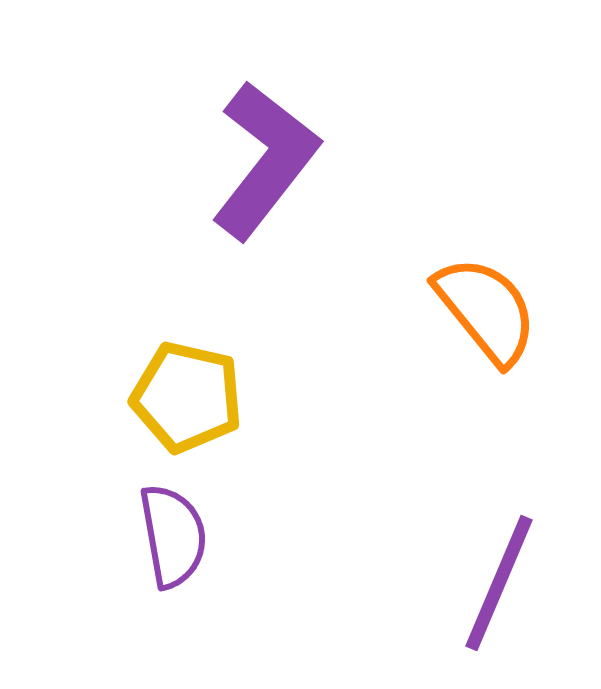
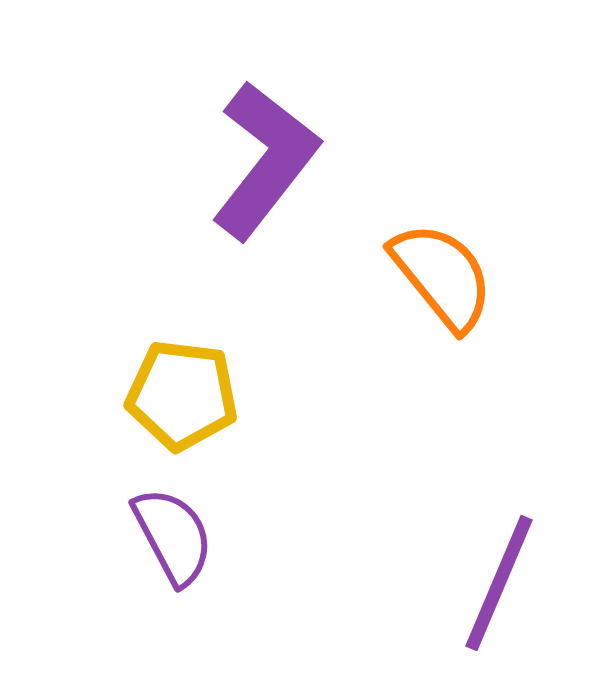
orange semicircle: moved 44 px left, 34 px up
yellow pentagon: moved 5 px left, 2 px up; rotated 6 degrees counterclockwise
purple semicircle: rotated 18 degrees counterclockwise
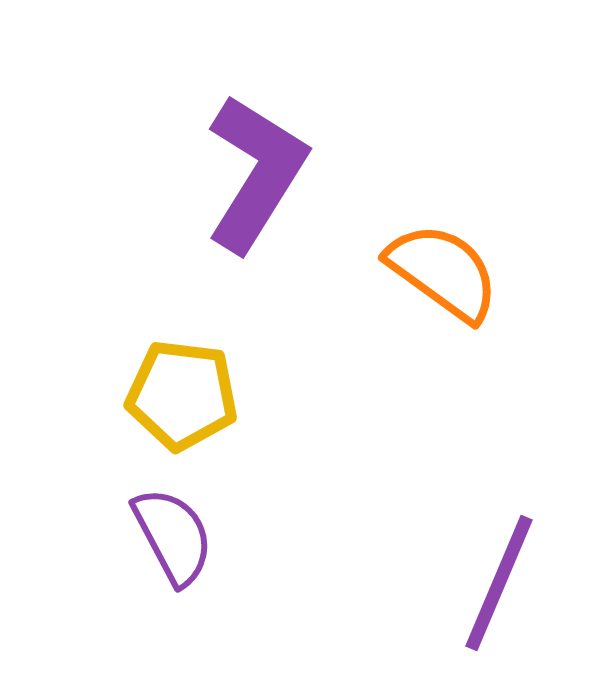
purple L-shape: moved 9 px left, 13 px down; rotated 6 degrees counterclockwise
orange semicircle: moved 1 px right, 4 px up; rotated 15 degrees counterclockwise
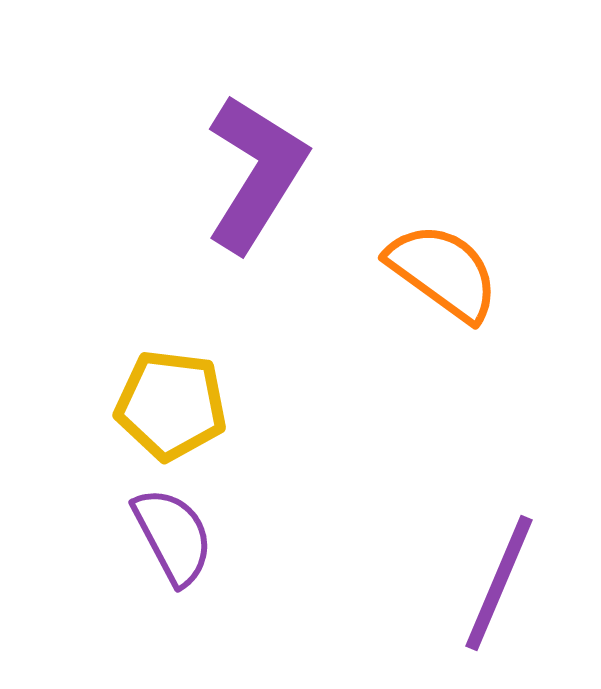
yellow pentagon: moved 11 px left, 10 px down
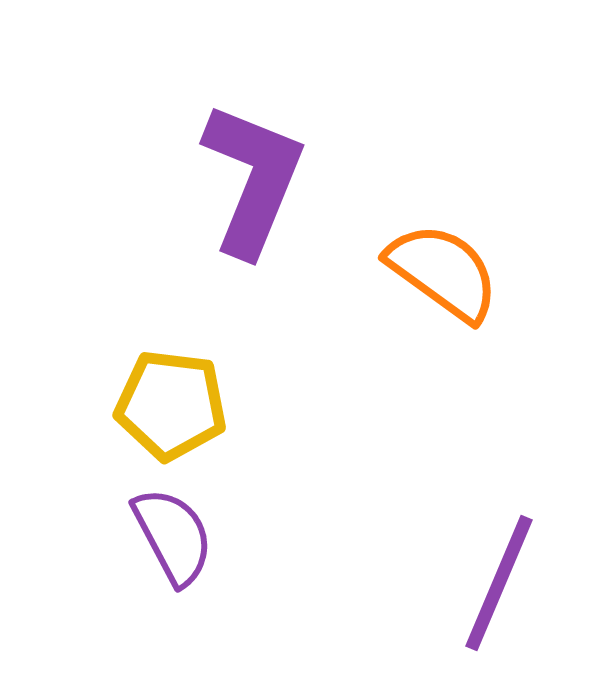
purple L-shape: moved 3 px left, 6 px down; rotated 10 degrees counterclockwise
